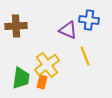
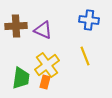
purple triangle: moved 25 px left
orange rectangle: moved 3 px right
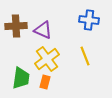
yellow cross: moved 6 px up
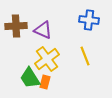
green trapezoid: moved 9 px right; rotated 140 degrees clockwise
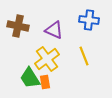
brown cross: moved 2 px right; rotated 15 degrees clockwise
purple triangle: moved 11 px right
yellow line: moved 1 px left
orange rectangle: rotated 24 degrees counterclockwise
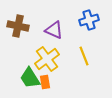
blue cross: rotated 24 degrees counterclockwise
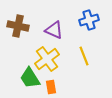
orange rectangle: moved 6 px right, 5 px down
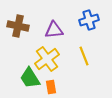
purple triangle: rotated 30 degrees counterclockwise
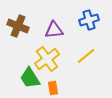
brown cross: rotated 10 degrees clockwise
yellow line: moved 2 px right; rotated 72 degrees clockwise
orange rectangle: moved 2 px right, 1 px down
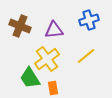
brown cross: moved 2 px right
